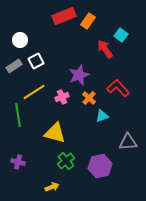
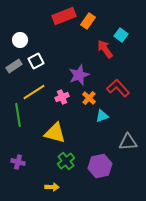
yellow arrow: rotated 24 degrees clockwise
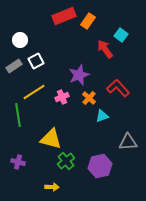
yellow triangle: moved 4 px left, 6 px down
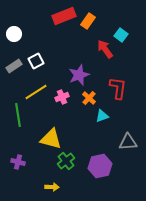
white circle: moved 6 px left, 6 px up
red L-shape: rotated 50 degrees clockwise
yellow line: moved 2 px right
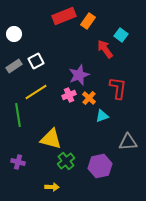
pink cross: moved 7 px right, 2 px up
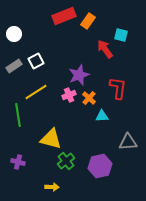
cyan square: rotated 24 degrees counterclockwise
cyan triangle: rotated 16 degrees clockwise
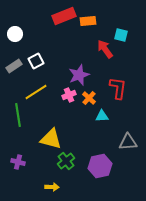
orange rectangle: rotated 49 degrees clockwise
white circle: moved 1 px right
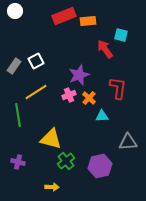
white circle: moved 23 px up
gray rectangle: rotated 21 degrees counterclockwise
